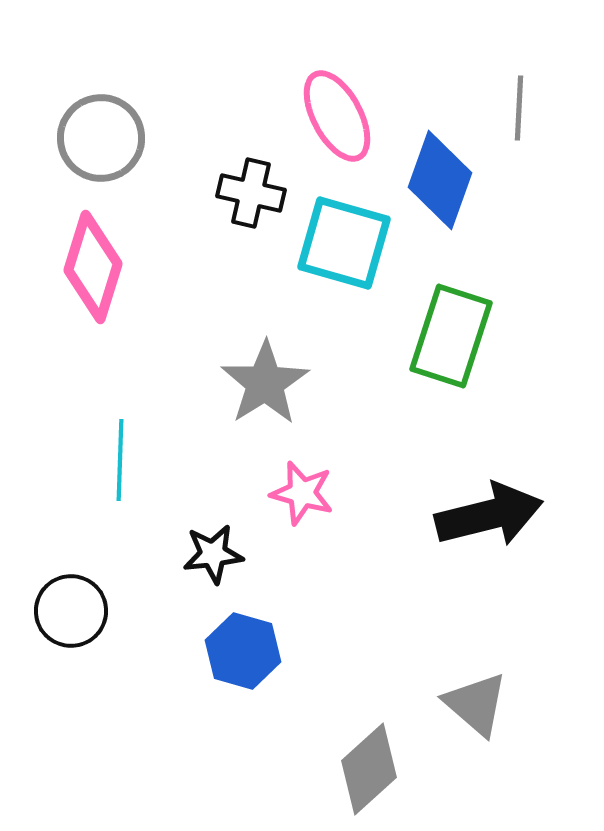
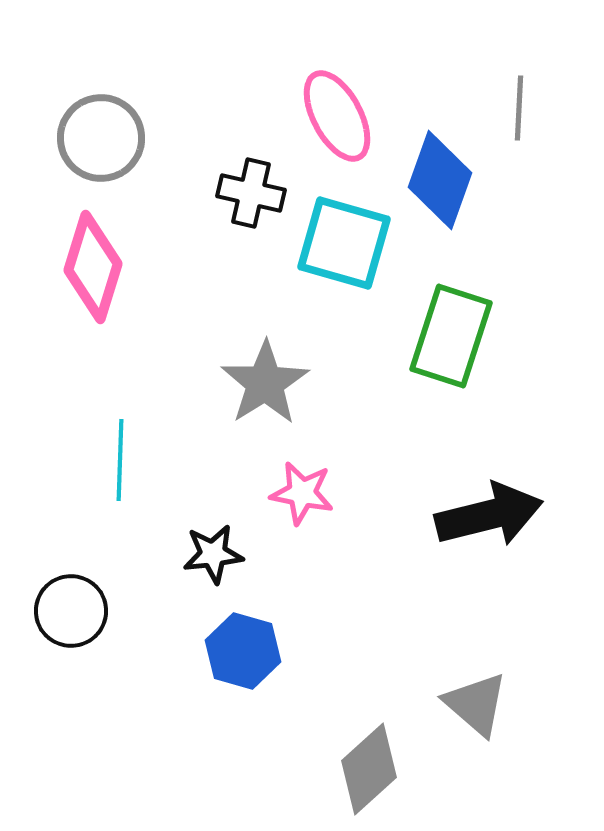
pink star: rotated 4 degrees counterclockwise
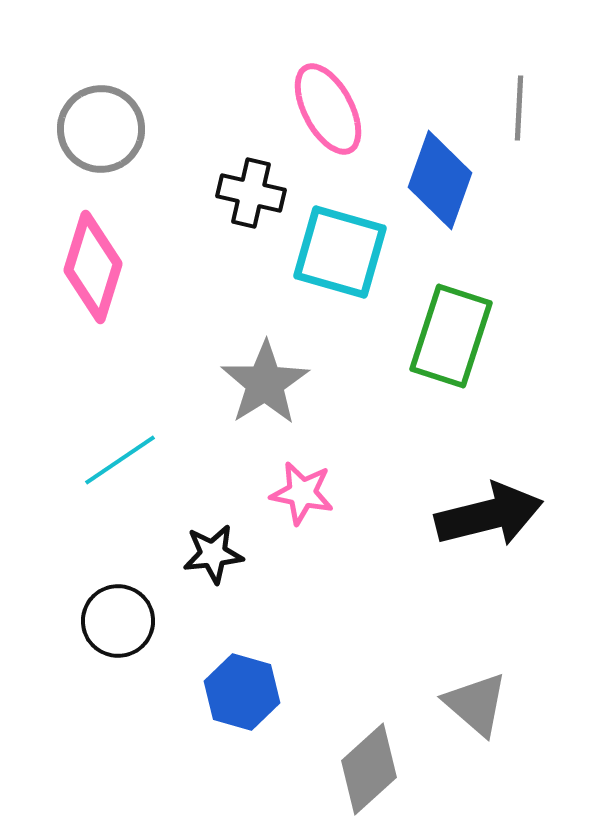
pink ellipse: moved 9 px left, 7 px up
gray circle: moved 9 px up
cyan square: moved 4 px left, 9 px down
cyan line: rotated 54 degrees clockwise
black circle: moved 47 px right, 10 px down
blue hexagon: moved 1 px left, 41 px down
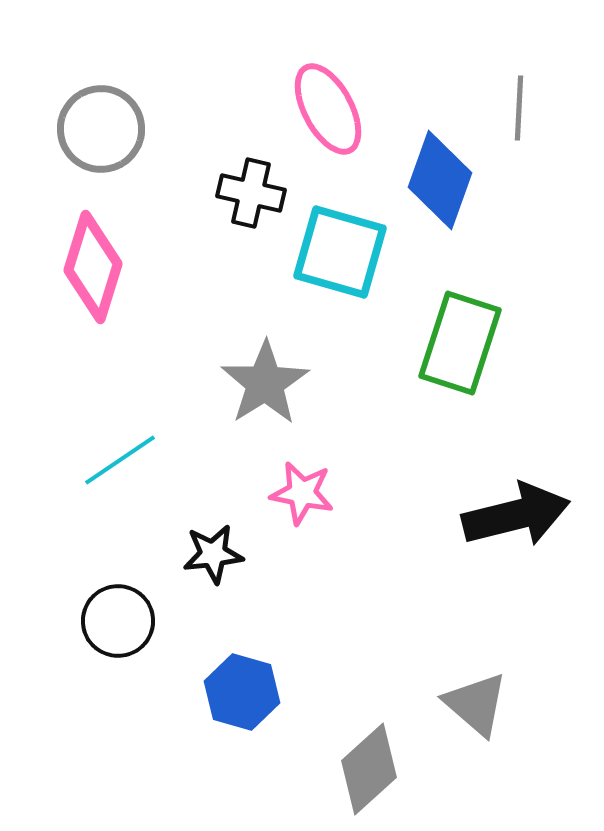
green rectangle: moved 9 px right, 7 px down
black arrow: moved 27 px right
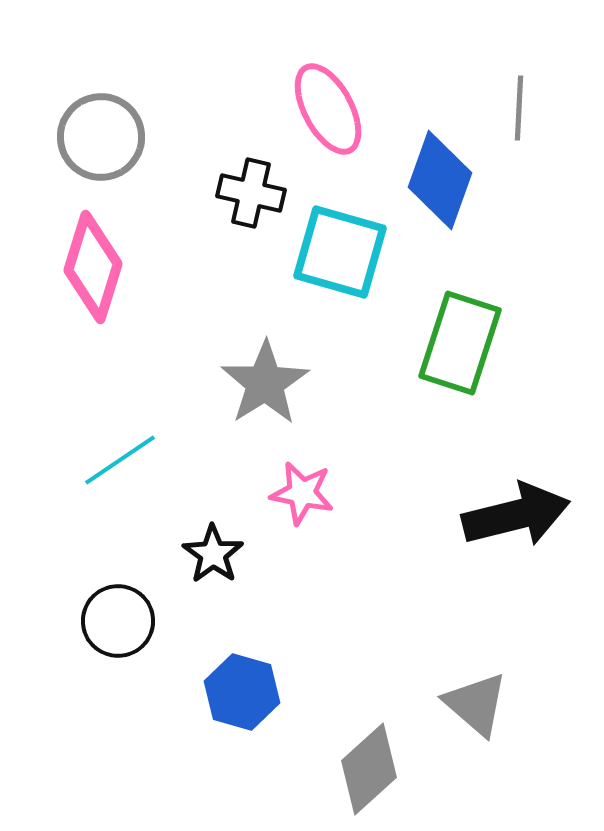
gray circle: moved 8 px down
black star: rotated 30 degrees counterclockwise
